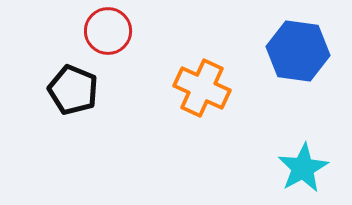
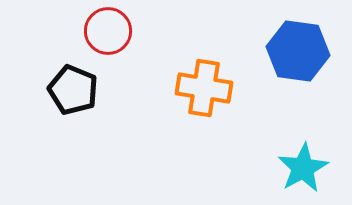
orange cross: moved 2 px right; rotated 16 degrees counterclockwise
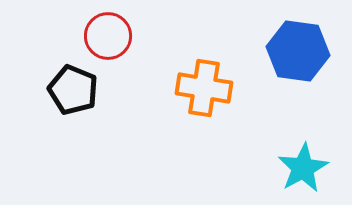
red circle: moved 5 px down
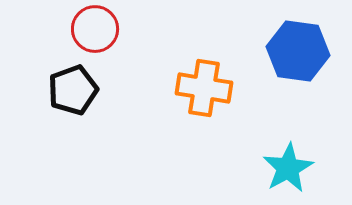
red circle: moved 13 px left, 7 px up
black pentagon: rotated 30 degrees clockwise
cyan star: moved 15 px left
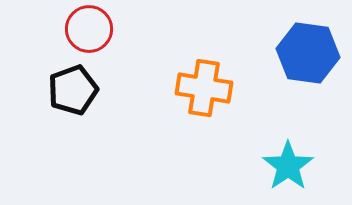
red circle: moved 6 px left
blue hexagon: moved 10 px right, 2 px down
cyan star: moved 2 px up; rotated 6 degrees counterclockwise
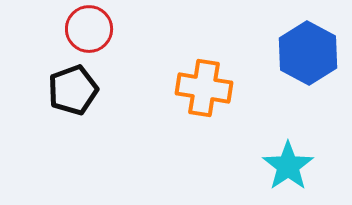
blue hexagon: rotated 20 degrees clockwise
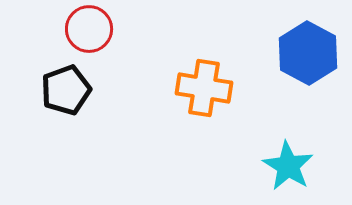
black pentagon: moved 7 px left
cyan star: rotated 6 degrees counterclockwise
